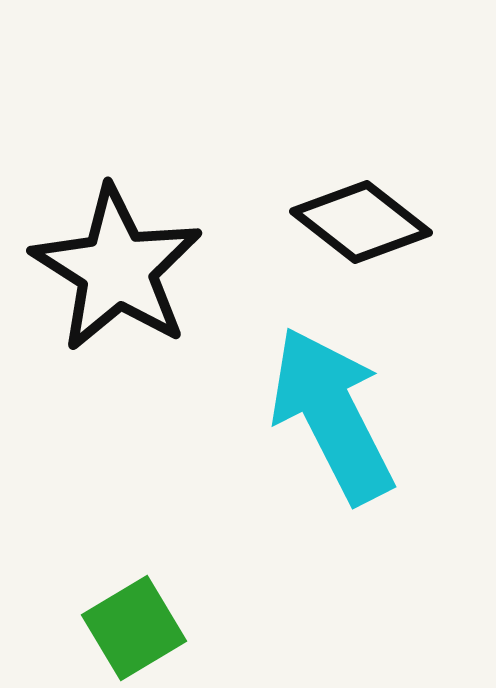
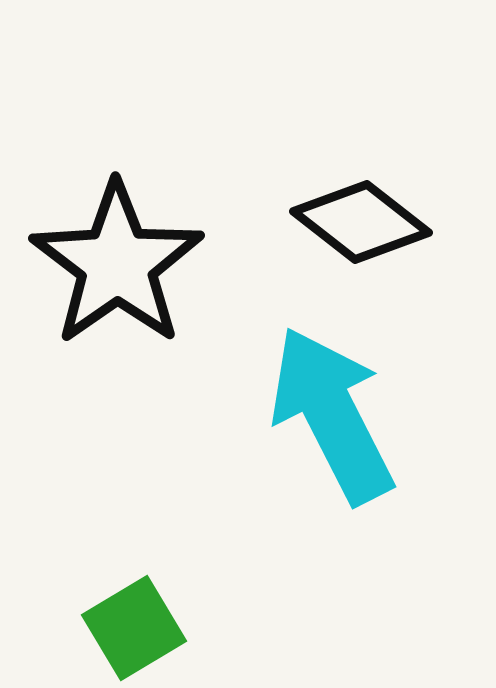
black star: moved 5 px up; rotated 5 degrees clockwise
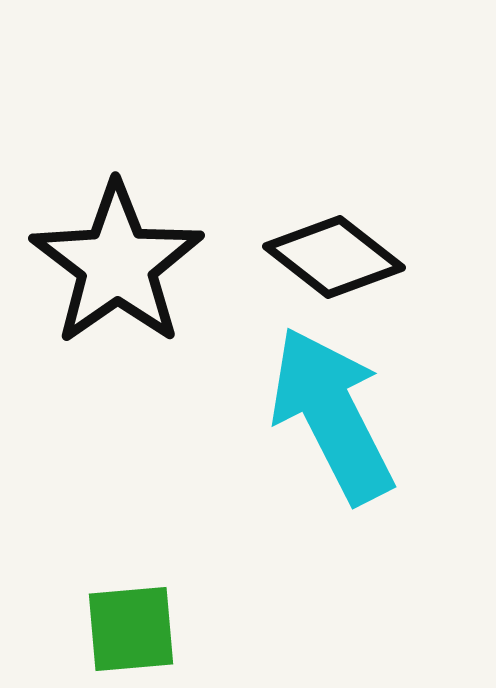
black diamond: moved 27 px left, 35 px down
green square: moved 3 px left, 1 px down; rotated 26 degrees clockwise
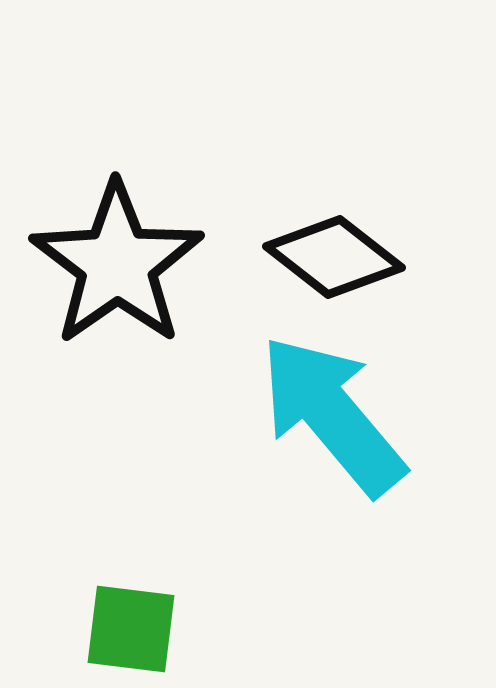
cyan arrow: rotated 13 degrees counterclockwise
green square: rotated 12 degrees clockwise
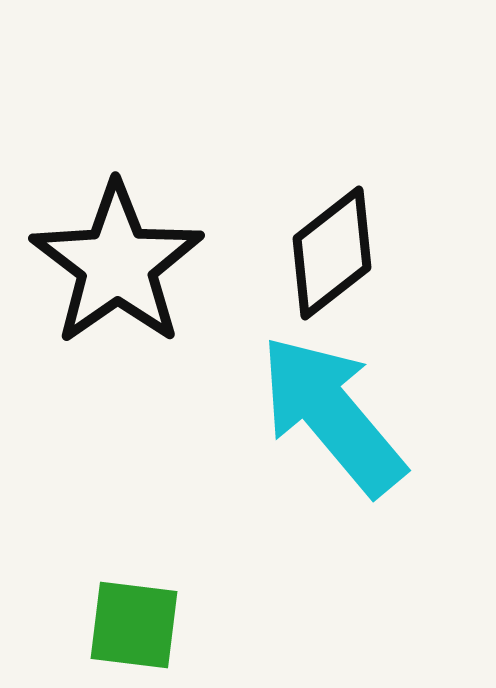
black diamond: moved 2 px left, 4 px up; rotated 76 degrees counterclockwise
green square: moved 3 px right, 4 px up
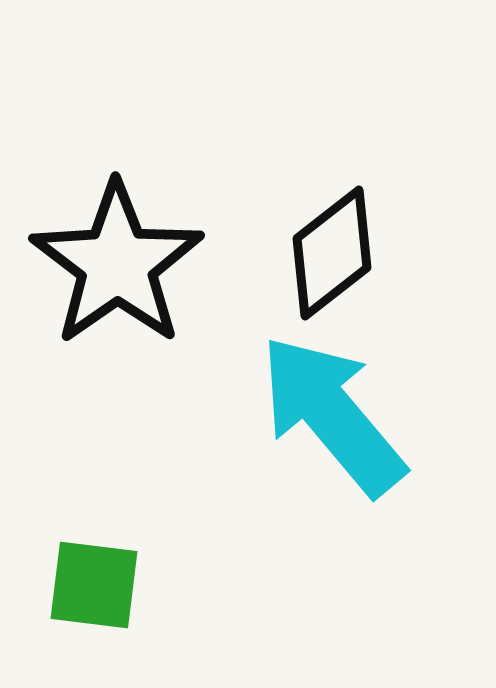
green square: moved 40 px left, 40 px up
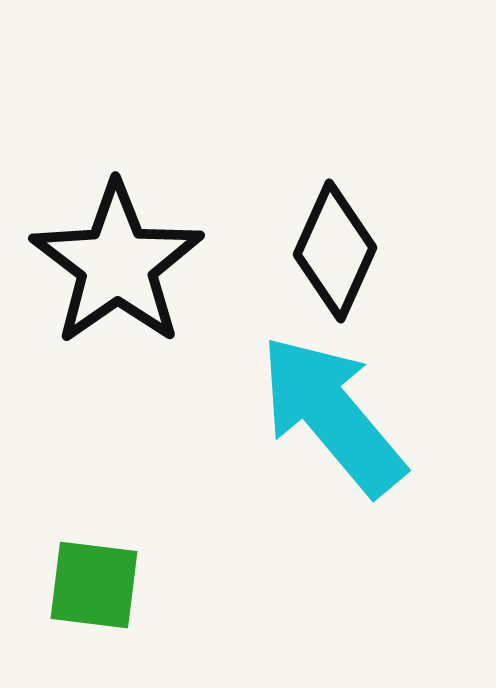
black diamond: moved 3 px right, 2 px up; rotated 28 degrees counterclockwise
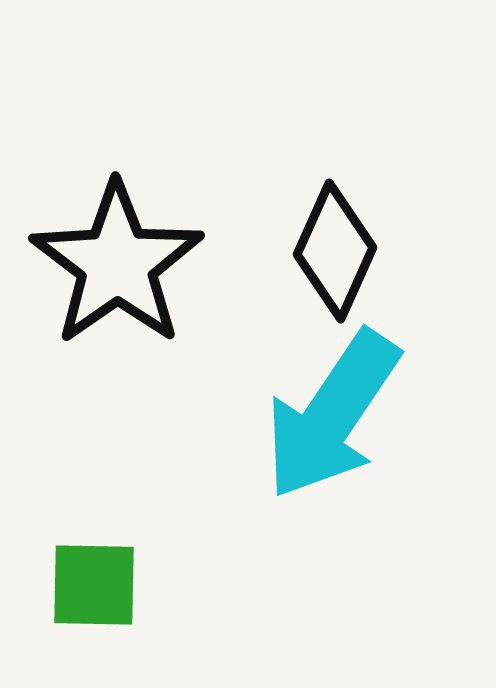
cyan arrow: rotated 106 degrees counterclockwise
green square: rotated 6 degrees counterclockwise
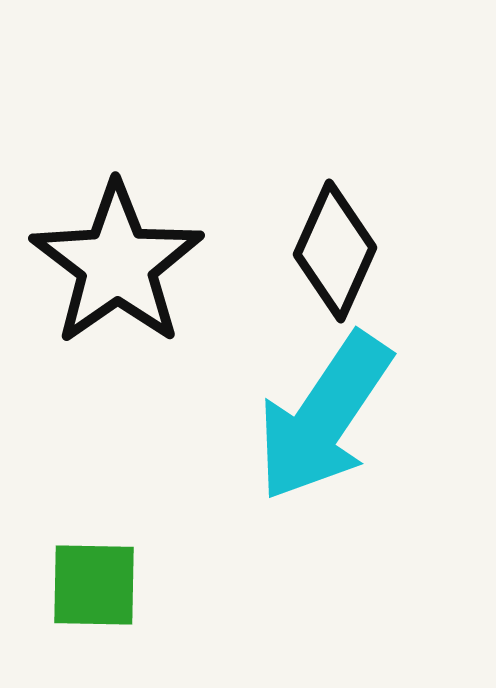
cyan arrow: moved 8 px left, 2 px down
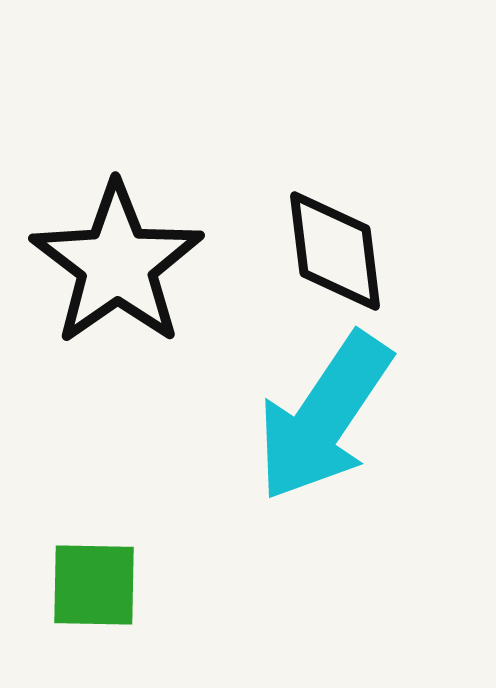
black diamond: rotated 31 degrees counterclockwise
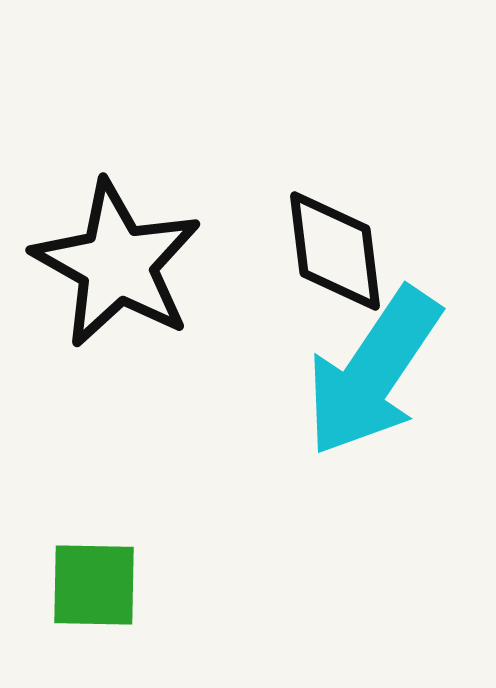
black star: rotated 8 degrees counterclockwise
cyan arrow: moved 49 px right, 45 px up
